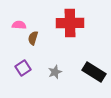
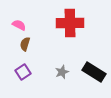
pink semicircle: rotated 24 degrees clockwise
brown semicircle: moved 8 px left, 6 px down
purple square: moved 4 px down
gray star: moved 7 px right
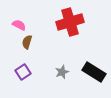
red cross: moved 1 px up; rotated 16 degrees counterclockwise
brown semicircle: moved 2 px right, 2 px up
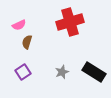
pink semicircle: rotated 128 degrees clockwise
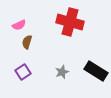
red cross: rotated 32 degrees clockwise
black rectangle: moved 2 px right, 1 px up
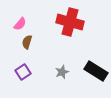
pink semicircle: moved 1 px right, 1 px up; rotated 24 degrees counterclockwise
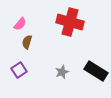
purple square: moved 4 px left, 2 px up
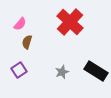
red cross: rotated 28 degrees clockwise
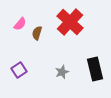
brown semicircle: moved 10 px right, 9 px up
black rectangle: moved 1 px left, 2 px up; rotated 45 degrees clockwise
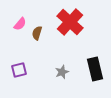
purple square: rotated 21 degrees clockwise
